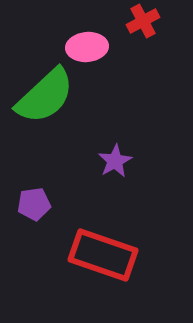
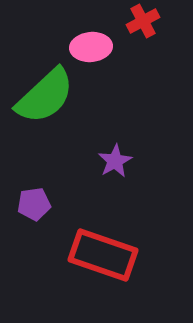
pink ellipse: moved 4 px right
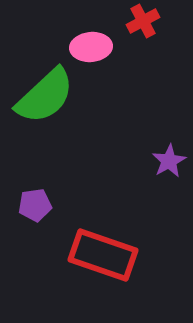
purple star: moved 54 px right
purple pentagon: moved 1 px right, 1 px down
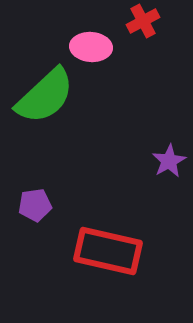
pink ellipse: rotated 9 degrees clockwise
red rectangle: moved 5 px right, 4 px up; rotated 6 degrees counterclockwise
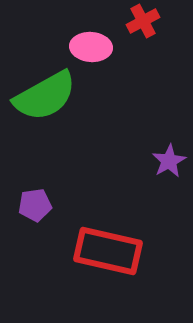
green semicircle: rotated 14 degrees clockwise
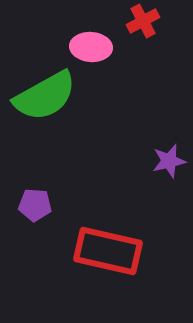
purple star: rotated 16 degrees clockwise
purple pentagon: rotated 12 degrees clockwise
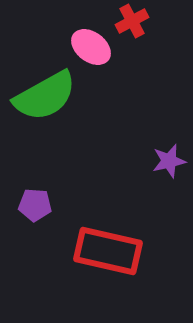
red cross: moved 11 px left
pink ellipse: rotated 33 degrees clockwise
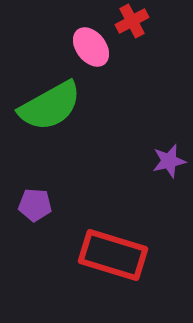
pink ellipse: rotated 15 degrees clockwise
green semicircle: moved 5 px right, 10 px down
red rectangle: moved 5 px right, 4 px down; rotated 4 degrees clockwise
